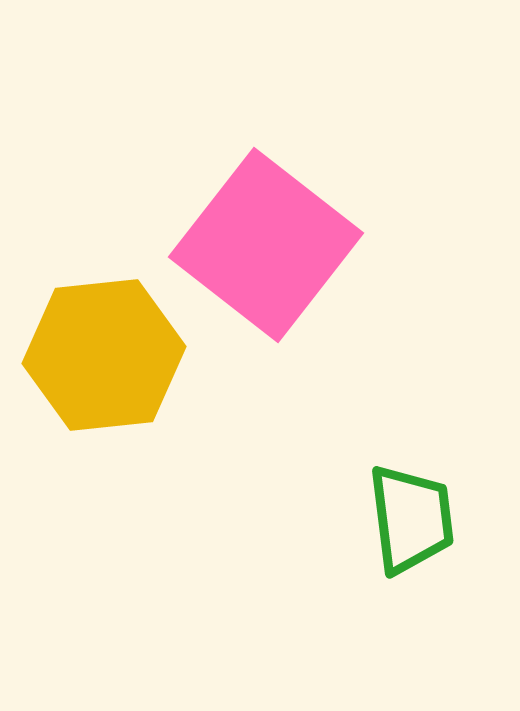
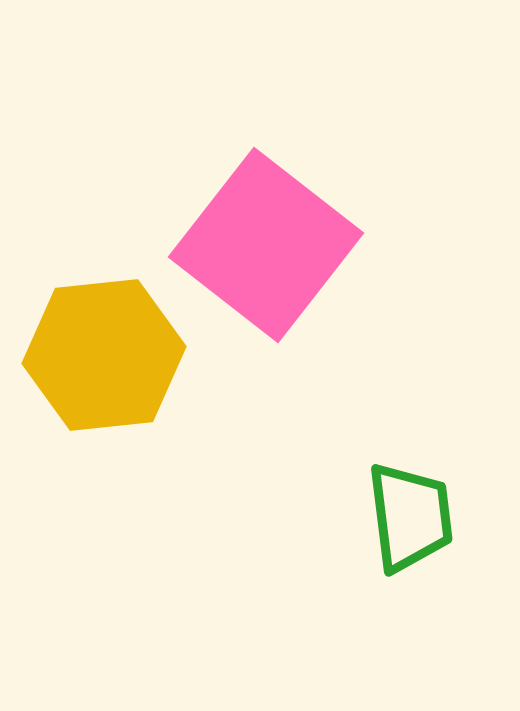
green trapezoid: moved 1 px left, 2 px up
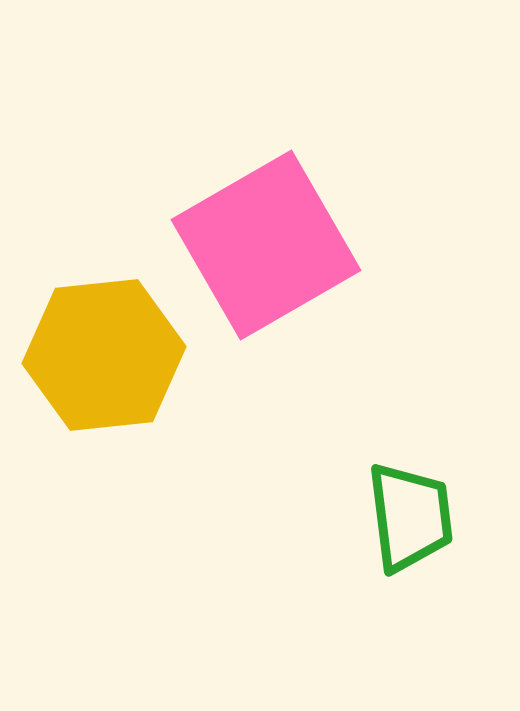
pink square: rotated 22 degrees clockwise
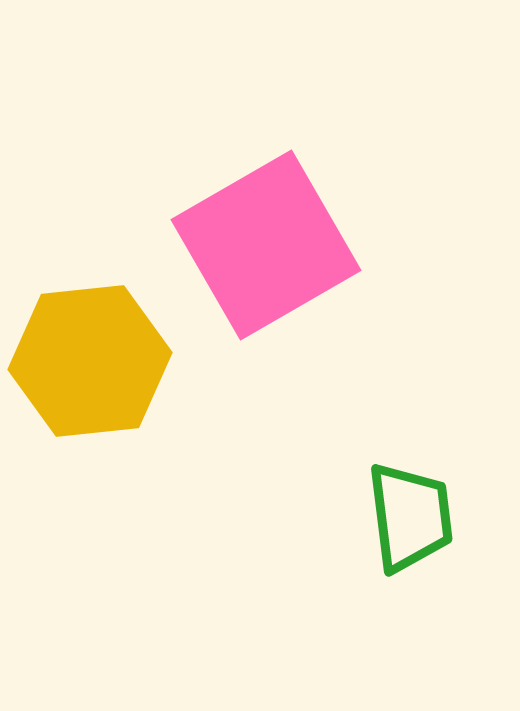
yellow hexagon: moved 14 px left, 6 px down
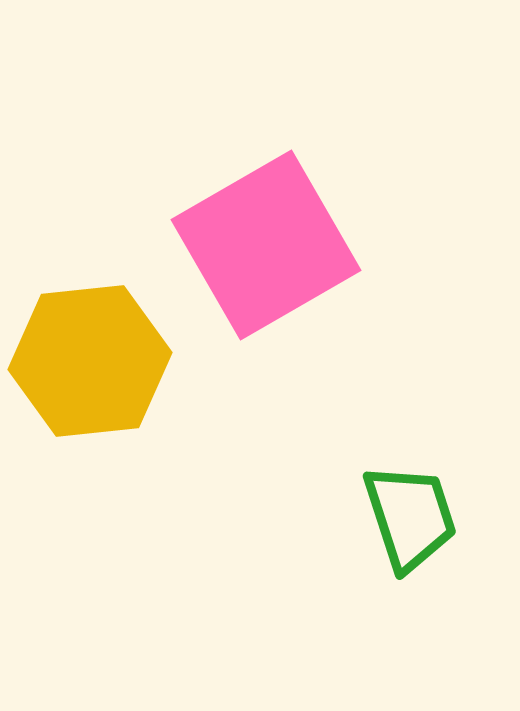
green trapezoid: rotated 11 degrees counterclockwise
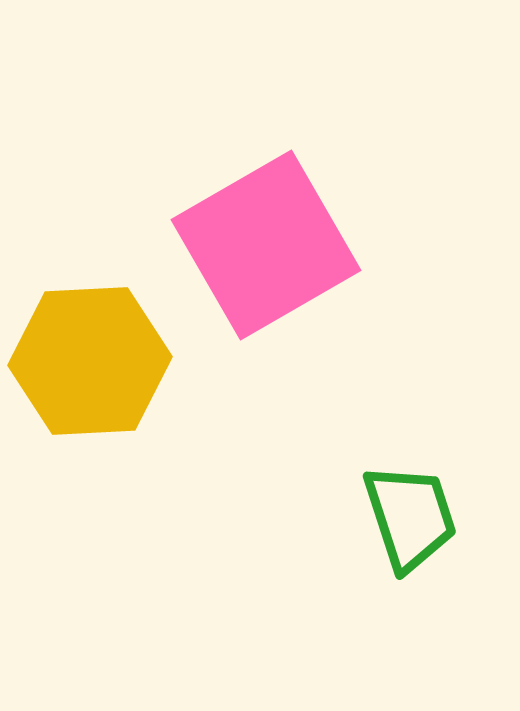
yellow hexagon: rotated 3 degrees clockwise
